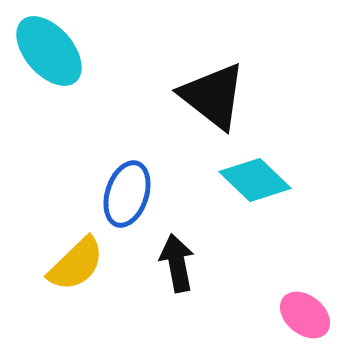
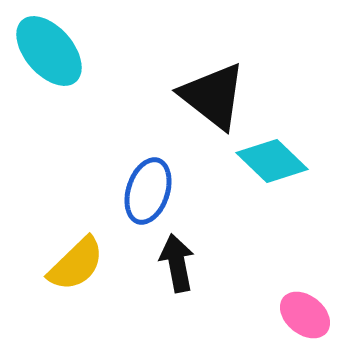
cyan diamond: moved 17 px right, 19 px up
blue ellipse: moved 21 px right, 3 px up
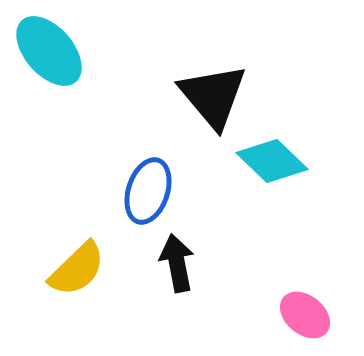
black triangle: rotated 12 degrees clockwise
yellow semicircle: moved 1 px right, 5 px down
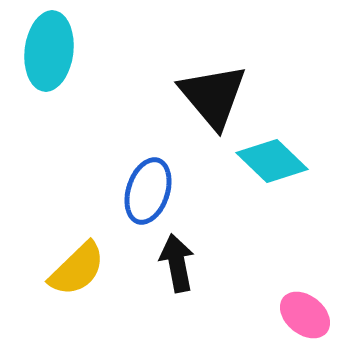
cyan ellipse: rotated 48 degrees clockwise
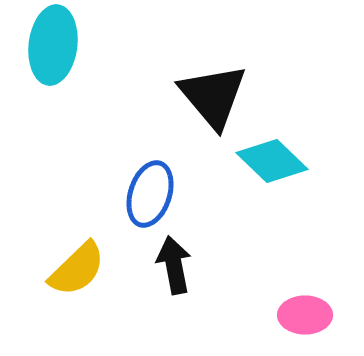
cyan ellipse: moved 4 px right, 6 px up
blue ellipse: moved 2 px right, 3 px down
black arrow: moved 3 px left, 2 px down
pink ellipse: rotated 39 degrees counterclockwise
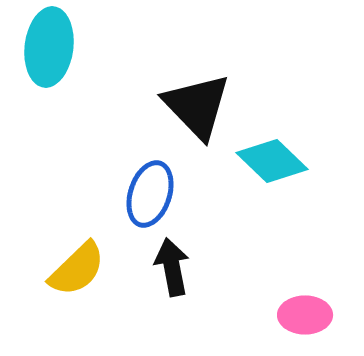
cyan ellipse: moved 4 px left, 2 px down
black triangle: moved 16 px left, 10 px down; rotated 4 degrees counterclockwise
black arrow: moved 2 px left, 2 px down
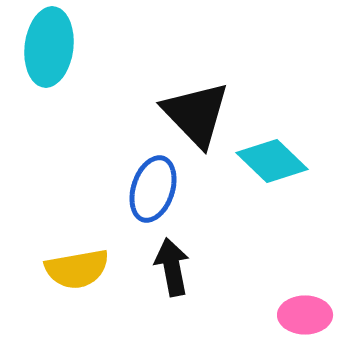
black triangle: moved 1 px left, 8 px down
blue ellipse: moved 3 px right, 5 px up
yellow semicircle: rotated 34 degrees clockwise
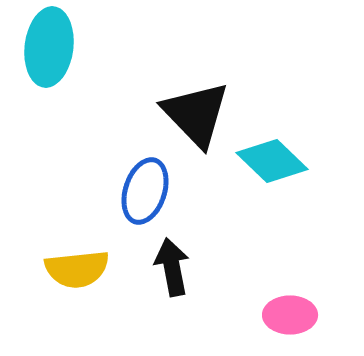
blue ellipse: moved 8 px left, 2 px down
yellow semicircle: rotated 4 degrees clockwise
pink ellipse: moved 15 px left
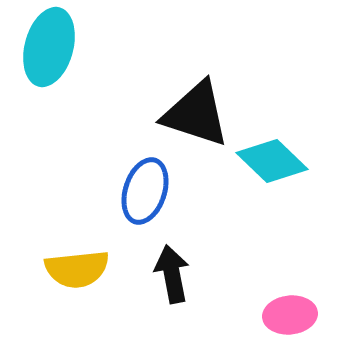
cyan ellipse: rotated 8 degrees clockwise
black triangle: rotated 28 degrees counterclockwise
black arrow: moved 7 px down
pink ellipse: rotated 6 degrees counterclockwise
